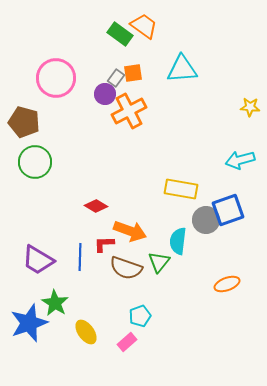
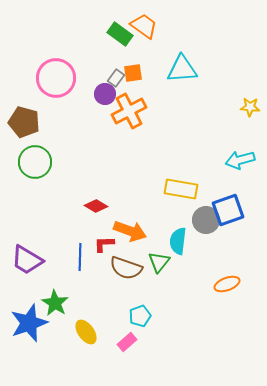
purple trapezoid: moved 11 px left
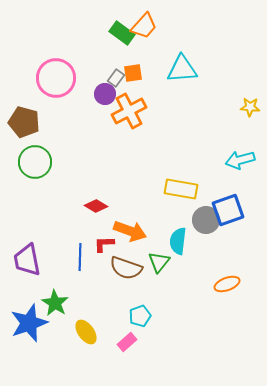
orange trapezoid: rotated 96 degrees clockwise
green rectangle: moved 2 px right, 1 px up
purple trapezoid: rotated 48 degrees clockwise
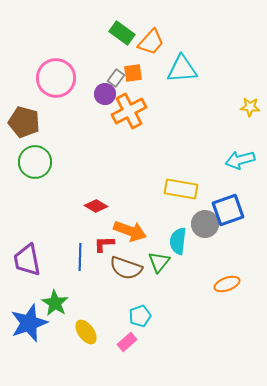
orange trapezoid: moved 7 px right, 16 px down
gray circle: moved 1 px left, 4 px down
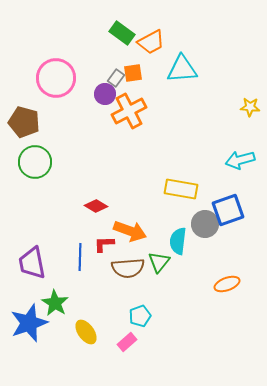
orange trapezoid: rotated 20 degrees clockwise
purple trapezoid: moved 5 px right, 3 px down
brown semicircle: moved 2 px right; rotated 24 degrees counterclockwise
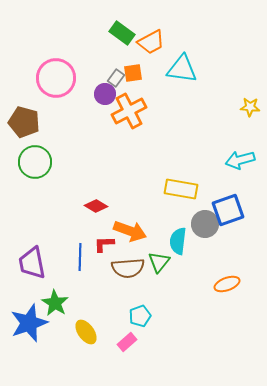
cyan triangle: rotated 12 degrees clockwise
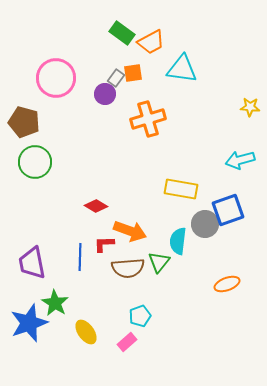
orange cross: moved 19 px right, 8 px down; rotated 12 degrees clockwise
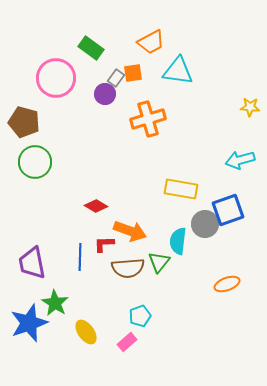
green rectangle: moved 31 px left, 15 px down
cyan triangle: moved 4 px left, 2 px down
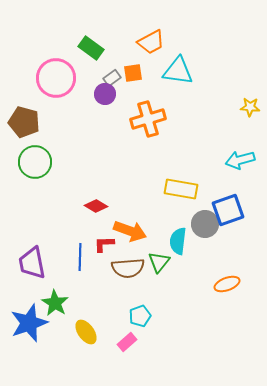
gray rectangle: moved 4 px left; rotated 18 degrees clockwise
